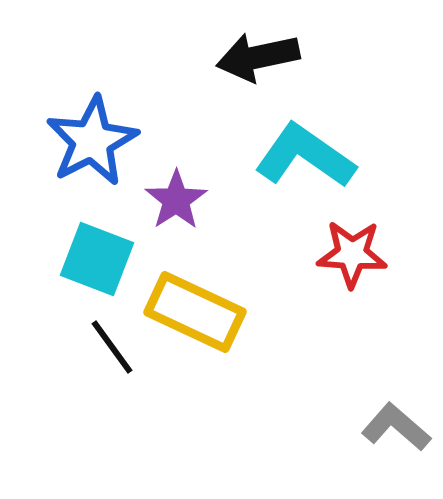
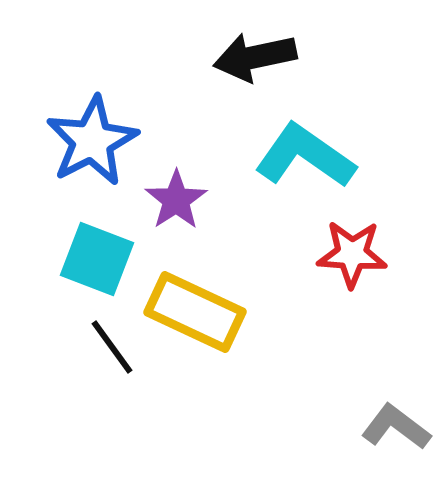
black arrow: moved 3 px left
gray L-shape: rotated 4 degrees counterclockwise
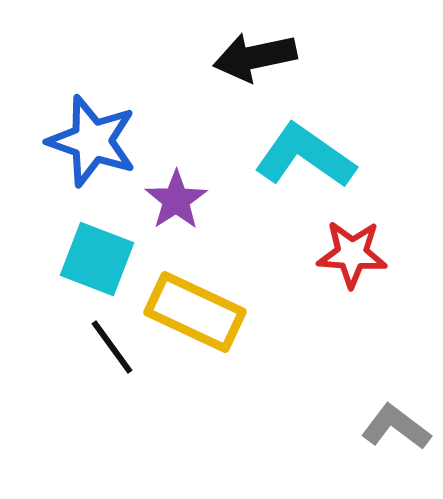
blue star: rotated 26 degrees counterclockwise
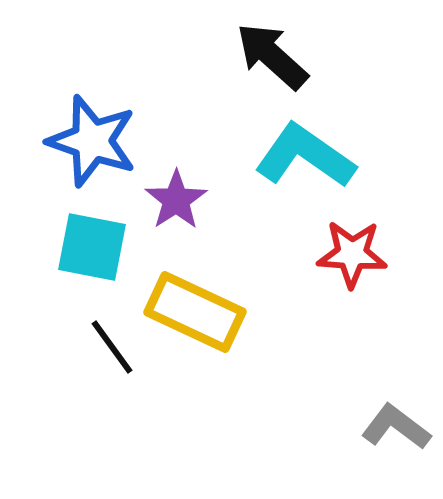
black arrow: moved 17 px right, 1 px up; rotated 54 degrees clockwise
cyan square: moved 5 px left, 12 px up; rotated 10 degrees counterclockwise
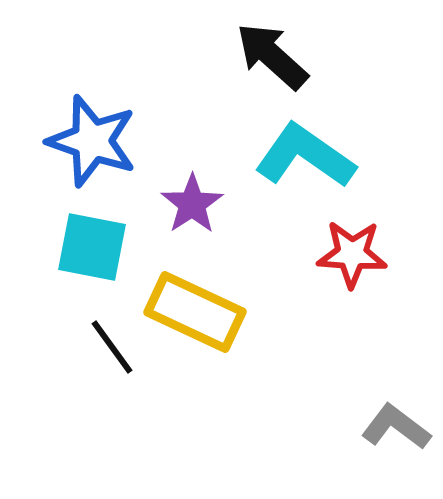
purple star: moved 16 px right, 4 px down
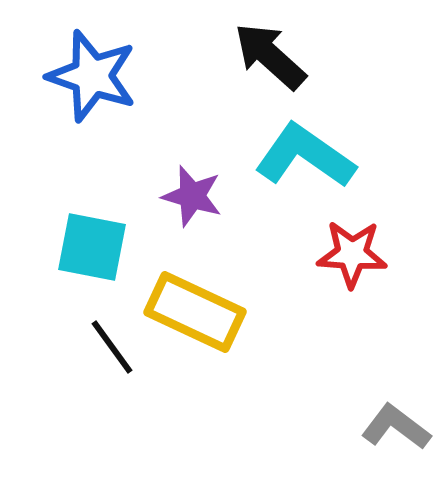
black arrow: moved 2 px left
blue star: moved 65 px up
purple star: moved 8 px up; rotated 22 degrees counterclockwise
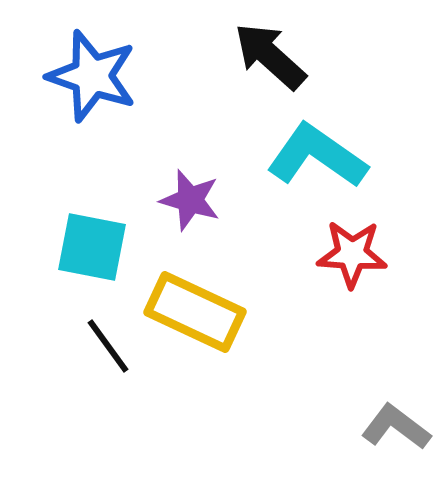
cyan L-shape: moved 12 px right
purple star: moved 2 px left, 4 px down
black line: moved 4 px left, 1 px up
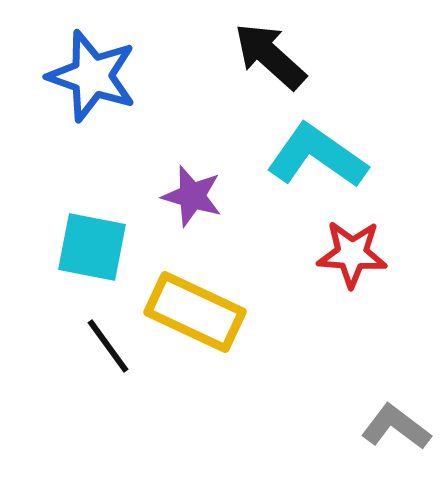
purple star: moved 2 px right, 4 px up
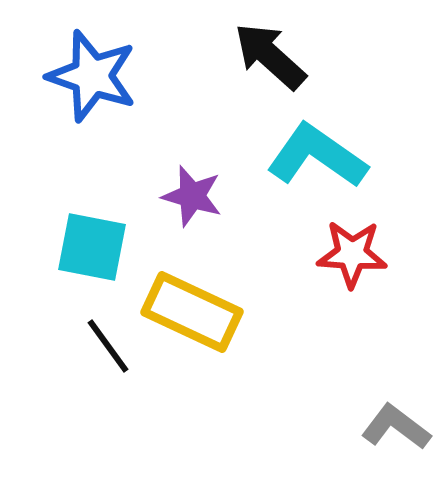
yellow rectangle: moved 3 px left
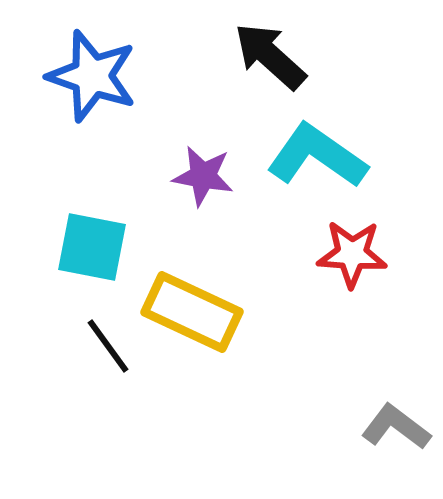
purple star: moved 11 px right, 20 px up; rotated 6 degrees counterclockwise
